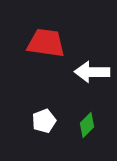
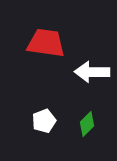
green diamond: moved 1 px up
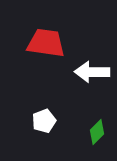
green diamond: moved 10 px right, 8 px down
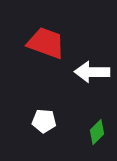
red trapezoid: rotated 12 degrees clockwise
white pentagon: rotated 25 degrees clockwise
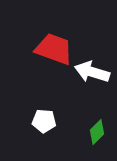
red trapezoid: moved 8 px right, 6 px down
white arrow: rotated 16 degrees clockwise
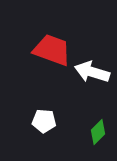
red trapezoid: moved 2 px left, 1 px down
green diamond: moved 1 px right
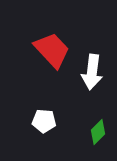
red trapezoid: rotated 27 degrees clockwise
white arrow: rotated 100 degrees counterclockwise
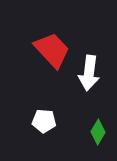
white arrow: moved 3 px left, 1 px down
green diamond: rotated 15 degrees counterclockwise
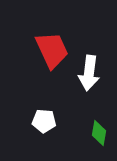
red trapezoid: rotated 18 degrees clockwise
green diamond: moved 1 px right, 1 px down; rotated 20 degrees counterclockwise
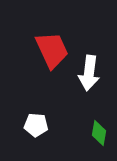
white pentagon: moved 8 px left, 4 px down
